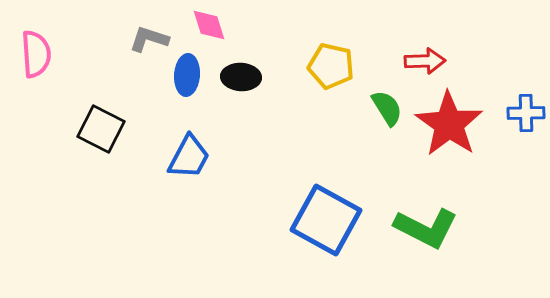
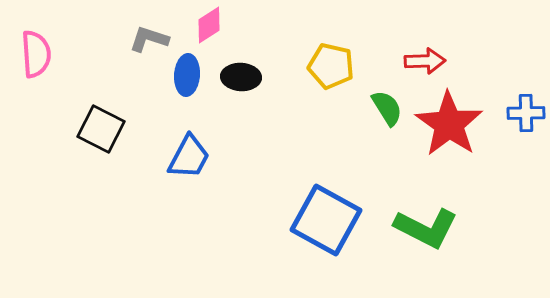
pink diamond: rotated 75 degrees clockwise
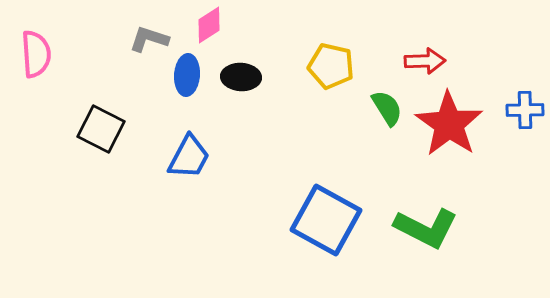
blue cross: moved 1 px left, 3 px up
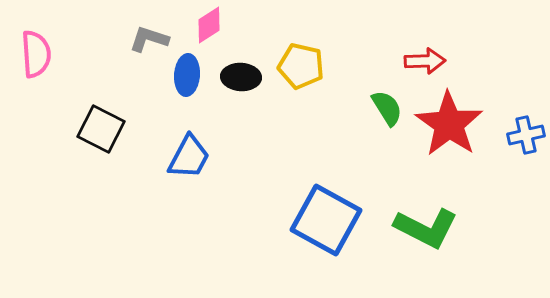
yellow pentagon: moved 30 px left
blue cross: moved 1 px right, 25 px down; rotated 12 degrees counterclockwise
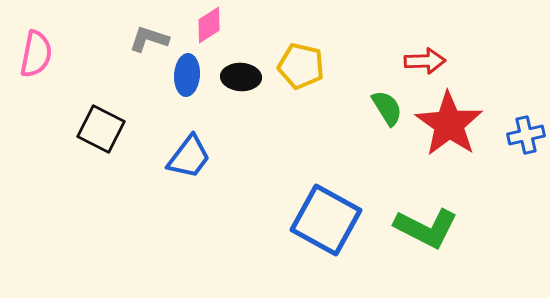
pink semicircle: rotated 15 degrees clockwise
blue trapezoid: rotated 9 degrees clockwise
